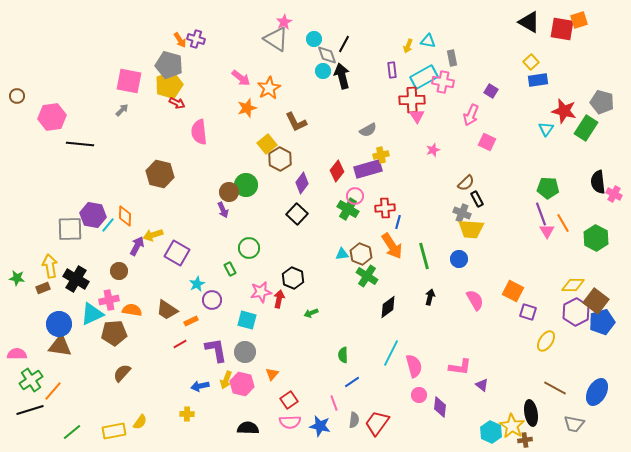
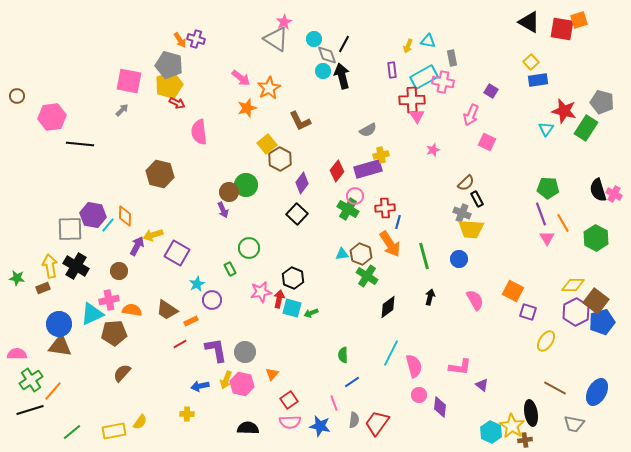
brown L-shape at (296, 122): moved 4 px right, 1 px up
black semicircle at (598, 182): moved 8 px down; rotated 10 degrees counterclockwise
pink triangle at (547, 231): moved 7 px down
orange arrow at (392, 246): moved 2 px left, 2 px up
black cross at (76, 279): moved 13 px up
cyan square at (247, 320): moved 45 px right, 12 px up
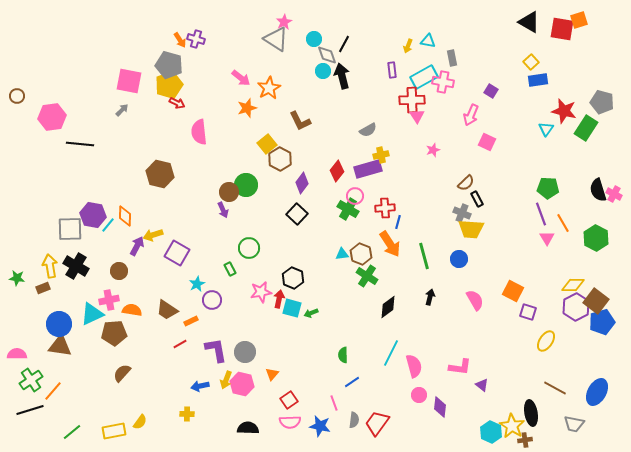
purple hexagon at (576, 312): moved 5 px up
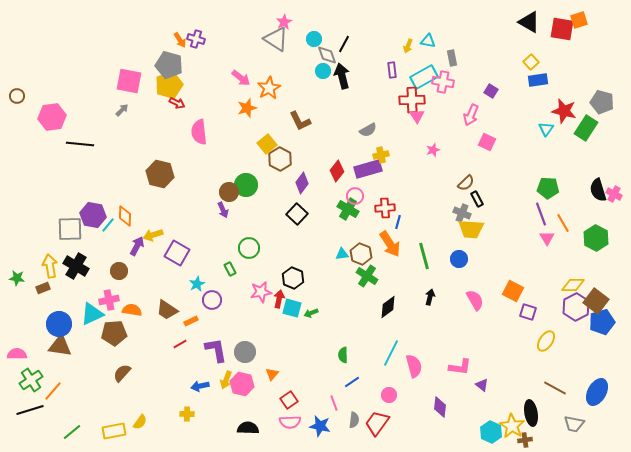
pink circle at (419, 395): moved 30 px left
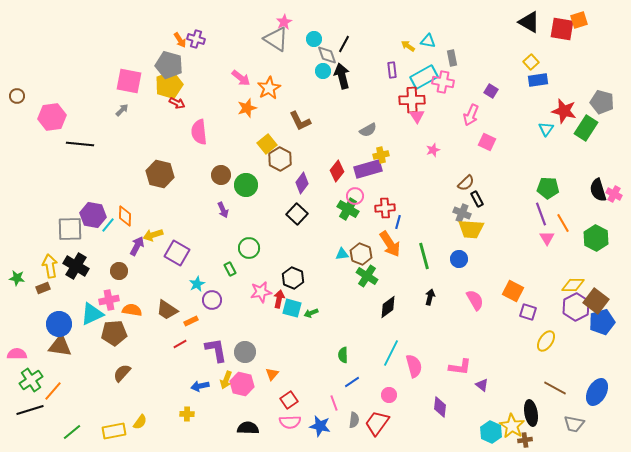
yellow arrow at (408, 46): rotated 104 degrees clockwise
brown circle at (229, 192): moved 8 px left, 17 px up
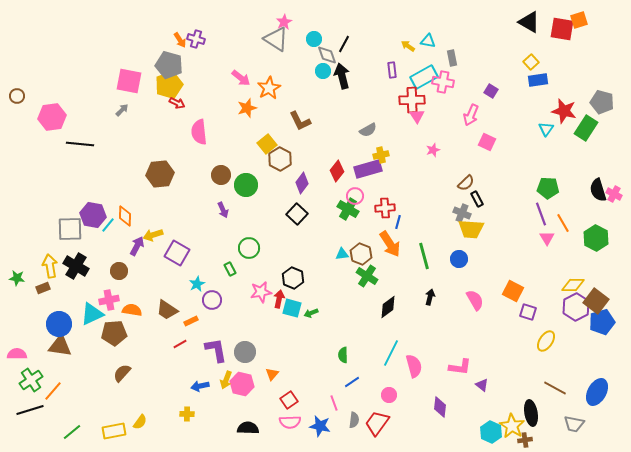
brown hexagon at (160, 174): rotated 20 degrees counterclockwise
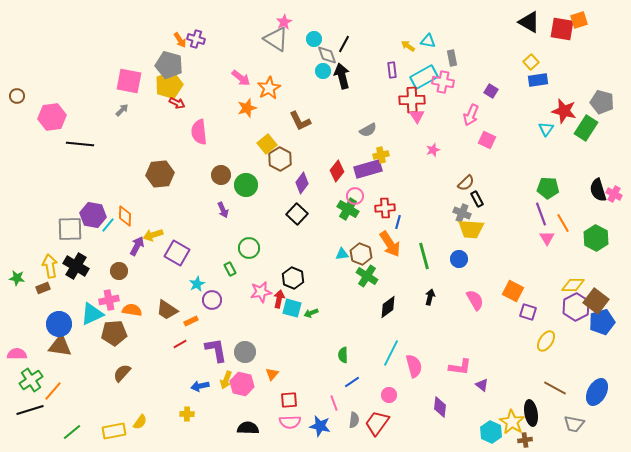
pink square at (487, 142): moved 2 px up
red square at (289, 400): rotated 30 degrees clockwise
yellow star at (512, 426): moved 4 px up
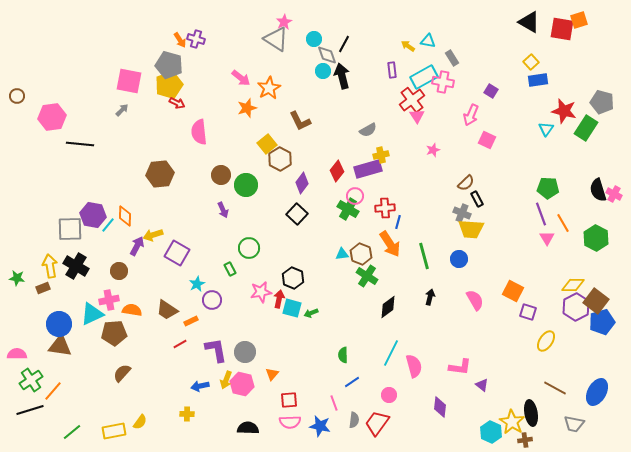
gray rectangle at (452, 58): rotated 21 degrees counterclockwise
red cross at (412, 100): rotated 35 degrees counterclockwise
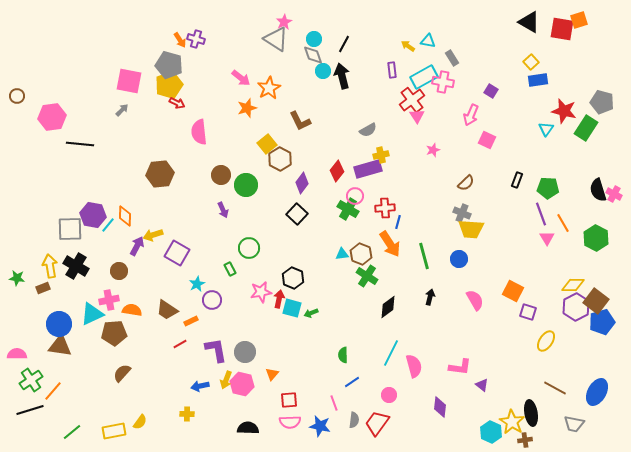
gray diamond at (327, 55): moved 14 px left
black rectangle at (477, 199): moved 40 px right, 19 px up; rotated 49 degrees clockwise
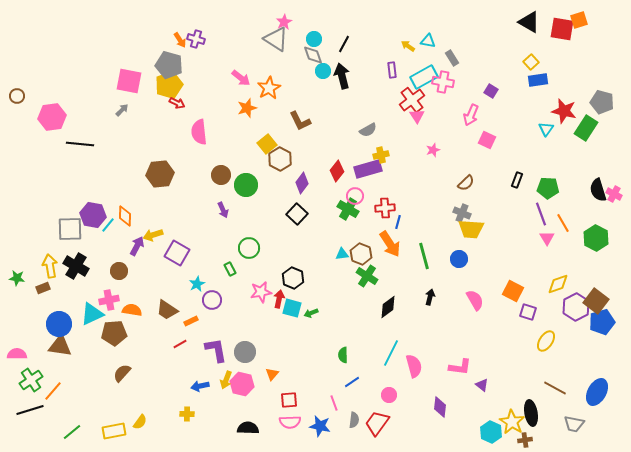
yellow diamond at (573, 285): moved 15 px left, 1 px up; rotated 20 degrees counterclockwise
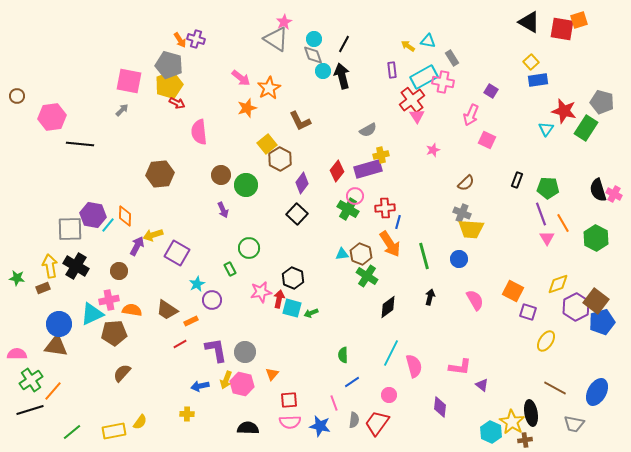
brown triangle at (60, 346): moved 4 px left
